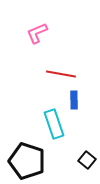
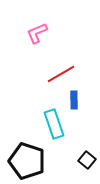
red line: rotated 40 degrees counterclockwise
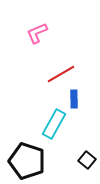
blue rectangle: moved 1 px up
cyan rectangle: rotated 48 degrees clockwise
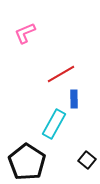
pink L-shape: moved 12 px left
black pentagon: moved 1 px down; rotated 15 degrees clockwise
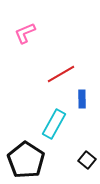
blue rectangle: moved 8 px right
black pentagon: moved 1 px left, 2 px up
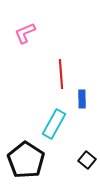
red line: rotated 64 degrees counterclockwise
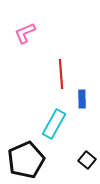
black pentagon: rotated 15 degrees clockwise
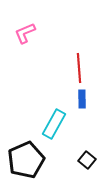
red line: moved 18 px right, 6 px up
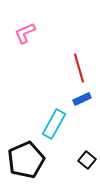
red line: rotated 12 degrees counterclockwise
blue rectangle: rotated 66 degrees clockwise
